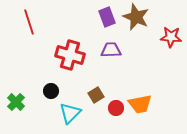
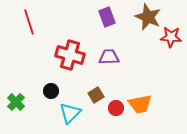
brown star: moved 12 px right
purple trapezoid: moved 2 px left, 7 px down
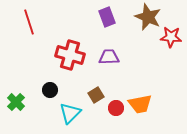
black circle: moved 1 px left, 1 px up
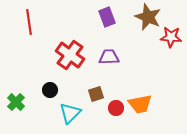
red line: rotated 10 degrees clockwise
red cross: rotated 20 degrees clockwise
brown square: moved 1 px up; rotated 14 degrees clockwise
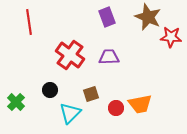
brown square: moved 5 px left
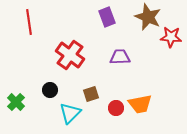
purple trapezoid: moved 11 px right
